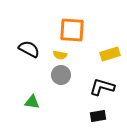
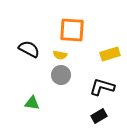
green triangle: moved 1 px down
black rectangle: moved 1 px right; rotated 21 degrees counterclockwise
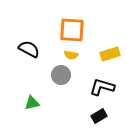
yellow semicircle: moved 11 px right
green triangle: rotated 21 degrees counterclockwise
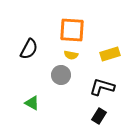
black semicircle: rotated 90 degrees clockwise
green triangle: rotated 42 degrees clockwise
black rectangle: rotated 28 degrees counterclockwise
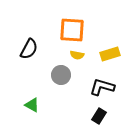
yellow semicircle: moved 6 px right
green triangle: moved 2 px down
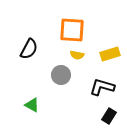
black rectangle: moved 10 px right
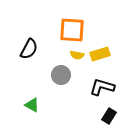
yellow rectangle: moved 10 px left
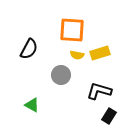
yellow rectangle: moved 1 px up
black L-shape: moved 3 px left, 4 px down
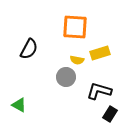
orange square: moved 3 px right, 3 px up
yellow semicircle: moved 5 px down
gray circle: moved 5 px right, 2 px down
green triangle: moved 13 px left
black rectangle: moved 1 px right, 2 px up
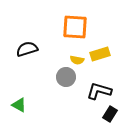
black semicircle: moved 2 px left; rotated 135 degrees counterclockwise
yellow rectangle: moved 1 px down
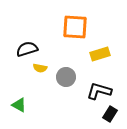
yellow semicircle: moved 37 px left, 8 px down
